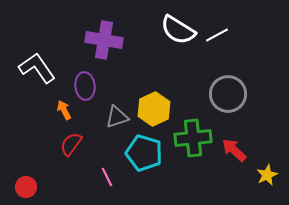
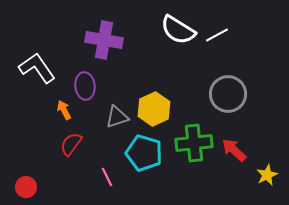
green cross: moved 1 px right, 5 px down
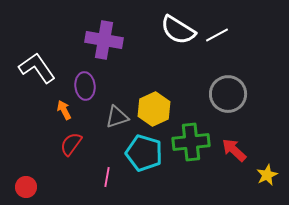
green cross: moved 3 px left, 1 px up
pink line: rotated 36 degrees clockwise
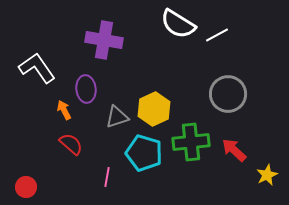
white semicircle: moved 6 px up
purple ellipse: moved 1 px right, 3 px down
red semicircle: rotated 95 degrees clockwise
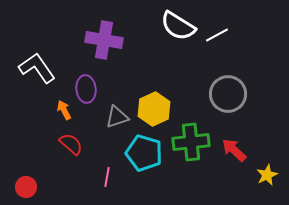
white semicircle: moved 2 px down
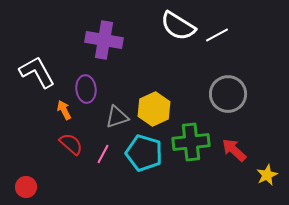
white L-shape: moved 4 px down; rotated 6 degrees clockwise
pink line: moved 4 px left, 23 px up; rotated 18 degrees clockwise
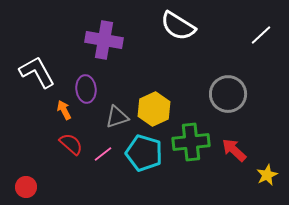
white line: moved 44 px right; rotated 15 degrees counterclockwise
pink line: rotated 24 degrees clockwise
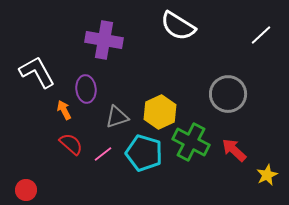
yellow hexagon: moved 6 px right, 3 px down
green cross: rotated 33 degrees clockwise
red circle: moved 3 px down
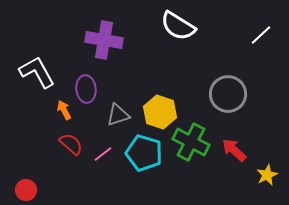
yellow hexagon: rotated 16 degrees counterclockwise
gray triangle: moved 1 px right, 2 px up
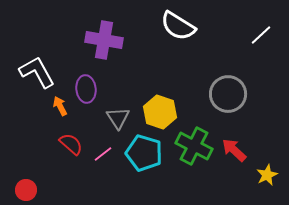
orange arrow: moved 4 px left, 4 px up
gray triangle: moved 3 px down; rotated 45 degrees counterclockwise
green cross: moved 3 px right, 4 px down
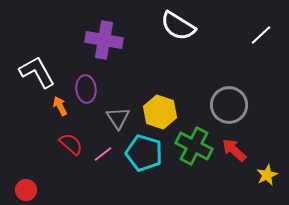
gray circle: moved 1 px right, 11 px down
